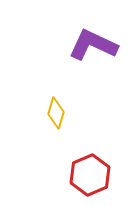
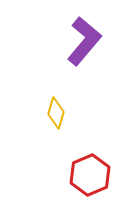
purple L-shape: moved 9 px left, 4 px up; rotated 105 degrees clockwise
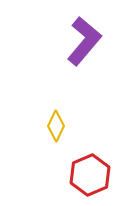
yellow diamond: moved 13 px down; rotated 8 degrees clockwise
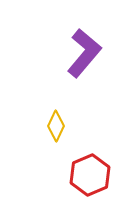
purple L-shape: moved 12 px down
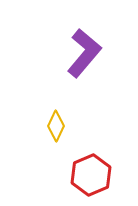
red hexagon: moved 1 px right
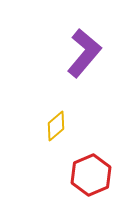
yellow diamond: rotated 24 degrees clockwise
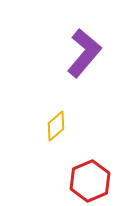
red hexagon: moved 1 px left, 6 px down
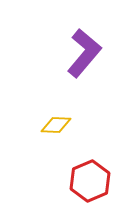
yellow diamond: moved 1 px up; rotated 44 degrees clockwise
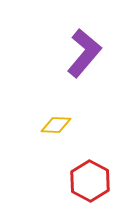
red hexagon: rotated 9 degrees counterclockwise
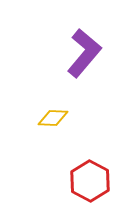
yellow diamond: moved 3 px left, 7 px up
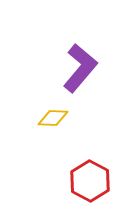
purple L-shape: moved 4 px left, 15 px down
